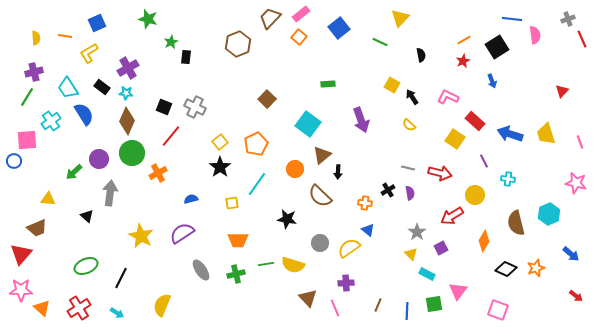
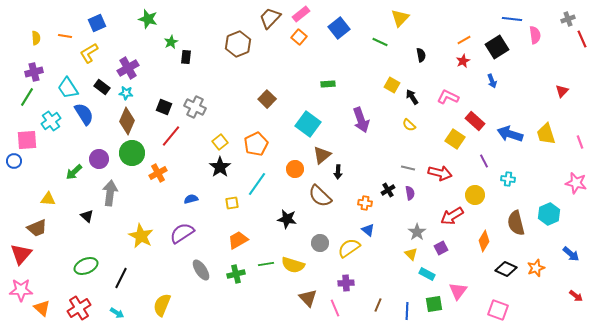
orange trapezoid at (238, 240): rotated 150 degrees clockwise
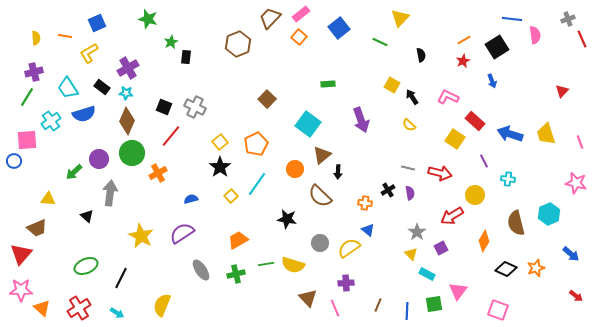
blue semicircle at (84, 114): rotated 105 degrees clockwise
yellow square at (232, 203): moved 1 px left, 7 px up; rotated 32 degrees counterclockwise
